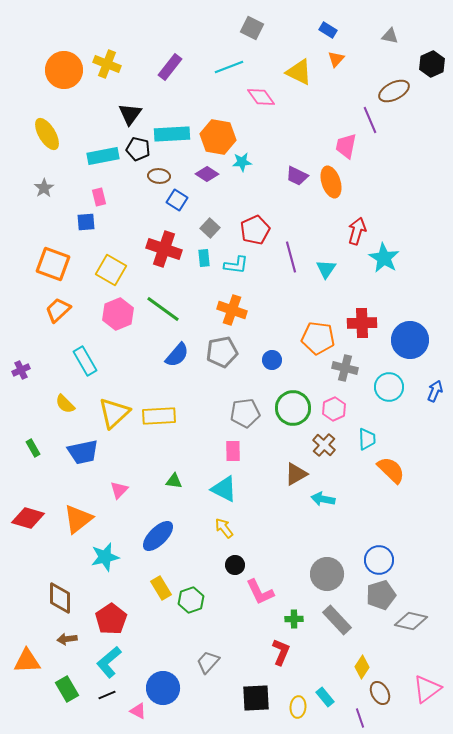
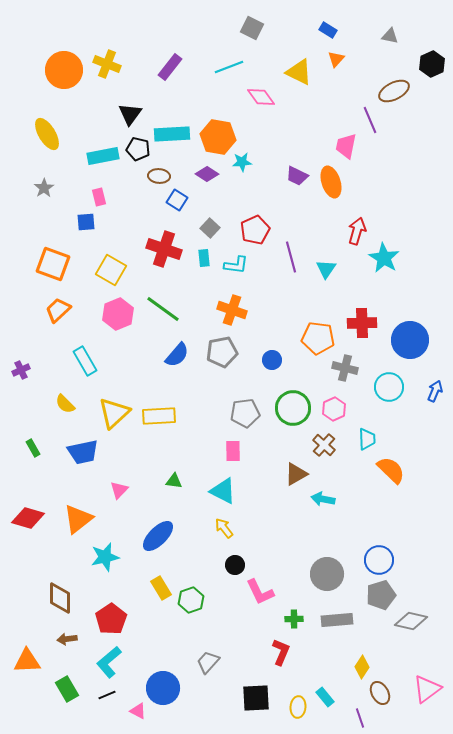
cyan triangle at (224, 489): moved 1 px left, 2 px down
gray rectangle at (337, 620): rotated 52 degrees counterclockwise
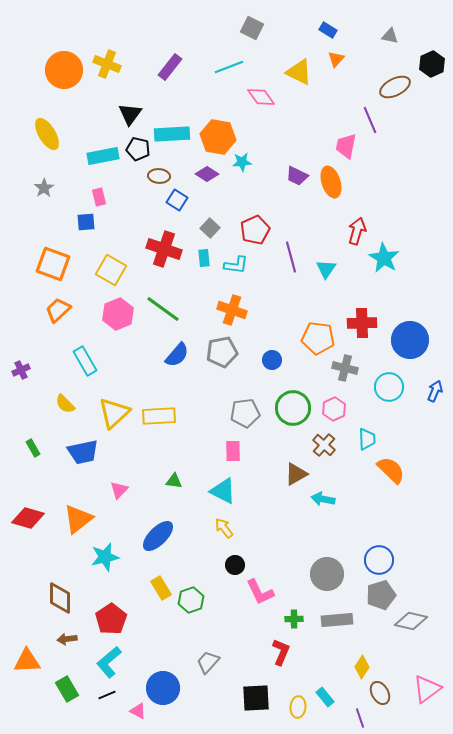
brown ellipse at (394, 91): moved 1 px right, 4 px up
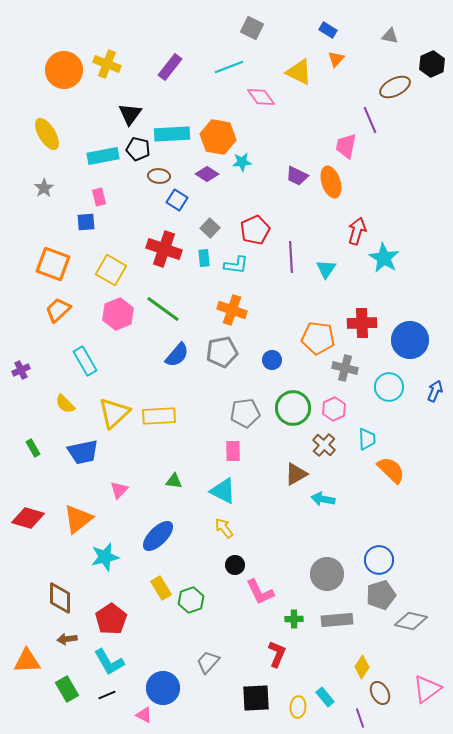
purple line at (291, 257): rotated 12 degrees clockwise
red L-shape at (281, 652): moved 4 px left, 2 px down
cyan L-shape at (109, 662): rotated 80 degrees counterclockwise
pink triangle at (138, 711): moved 6 px right, 4 px down
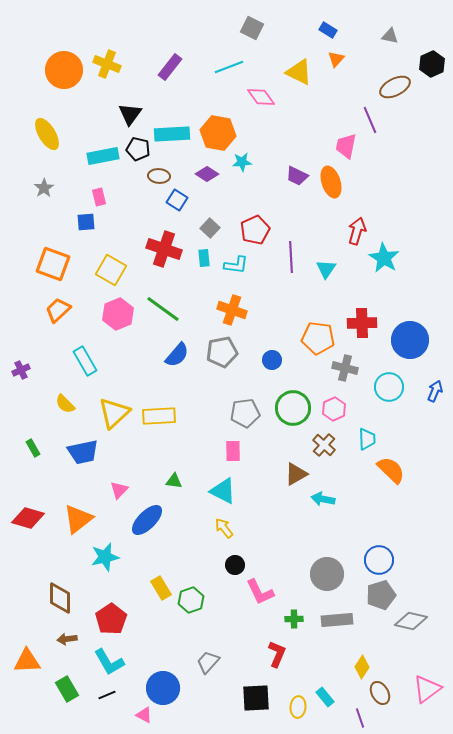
orange hexagon at (218, 137): moved 4 px up
blue ellipse at (158, 536): moved 11 px left, 16 px up
